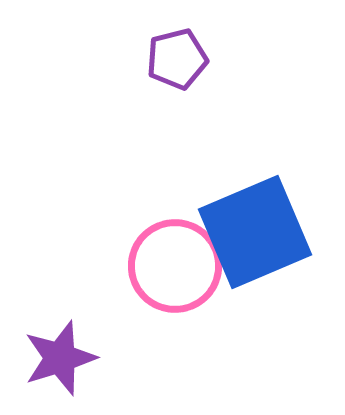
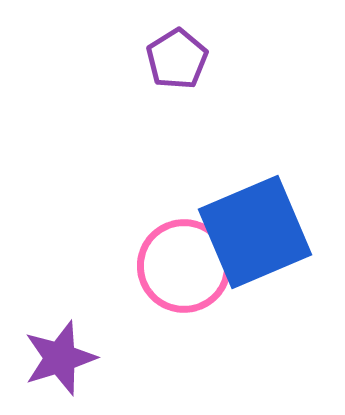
purple pentagon: rotated 18 degrees counterclockwise
pink circle: moved 9 px right
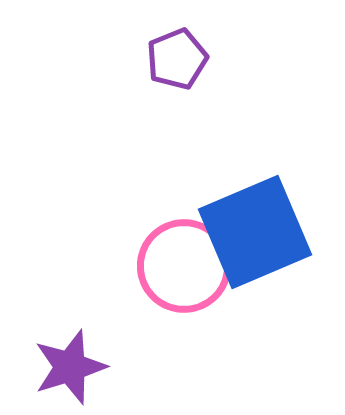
purple pentagon: rotated 10 degrees clockwise
purple star: moved 10 px right, 9 px down
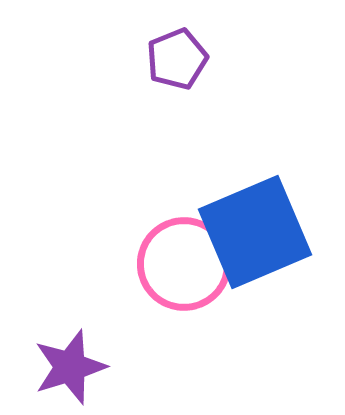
pink circle: moved 2 px up
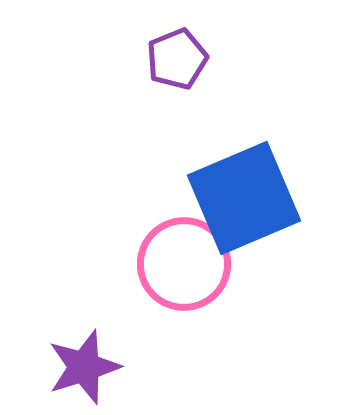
blue square: moved 11 px left, 34 px up
purple star: moved 14 px right
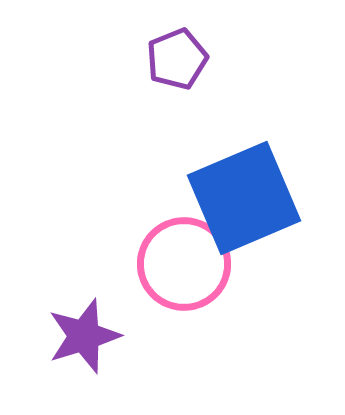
purple star: moved 31 px up
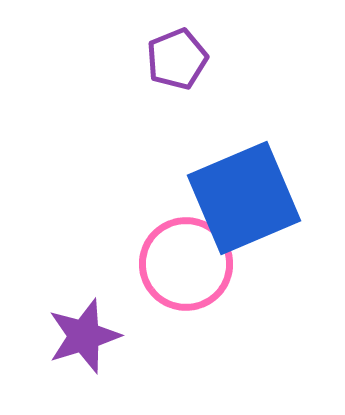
pink circle: moved 2 px right
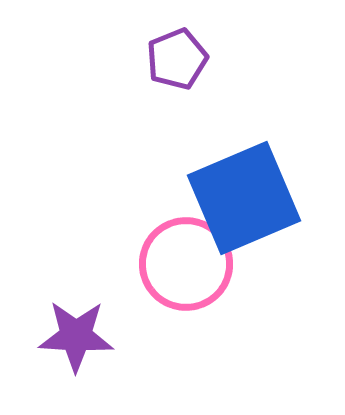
purple star: moved 8 px left; rotated 20 degrees clockwise
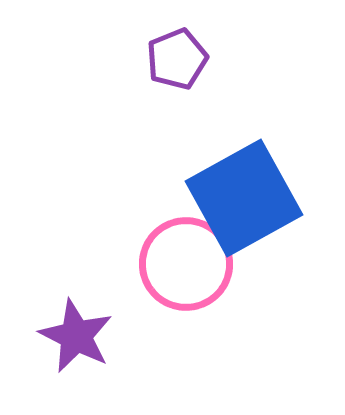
blue square: rotated 6 degrees counterclockwise
purple star: rotated 24 degrees clockwise
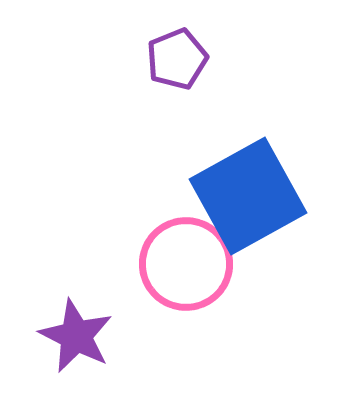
blue square: moved 4 px right, 2 px up
